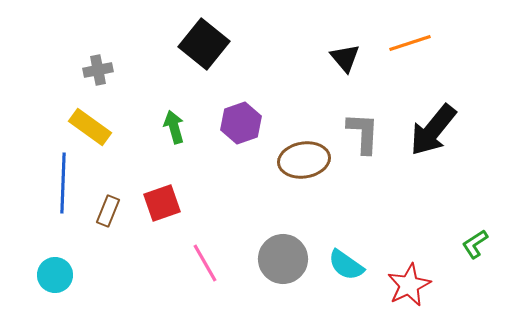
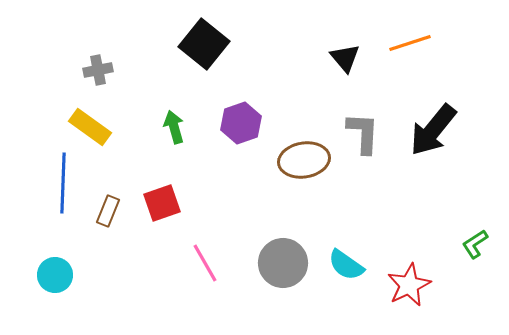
gray circle: moved 4 px down
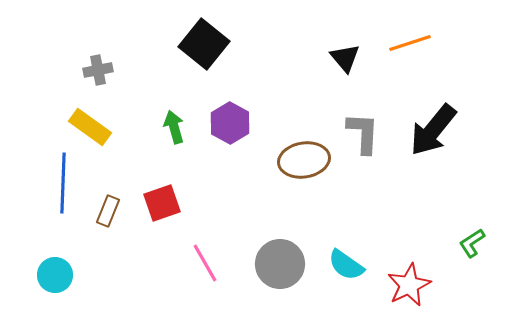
purple hexagon: moved 11 px left; rotated 12 degrees counterclockwise
green L-shape: moved 3 px left, 1 px up
gray circle: moved 3 px left, 1 px down
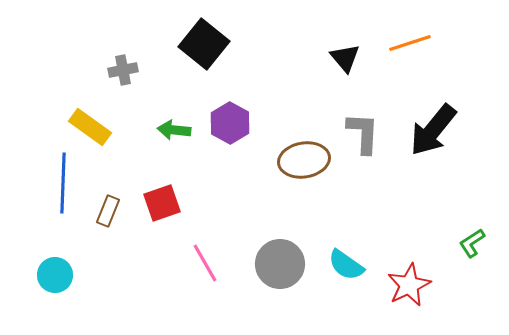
gray cross: moved 25 px right
green arrow: moved 3 px down; rotated 68 degrees counterclockwise
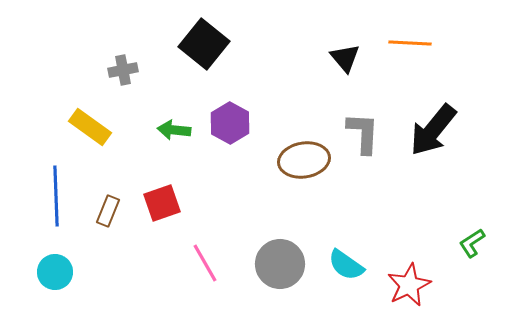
orange line: rotated 21 degrees clockwise
blue line: moved 7 px left, 13 px down; rotated 4 degrees counterclockwise
cyan circle: moved 3 px up
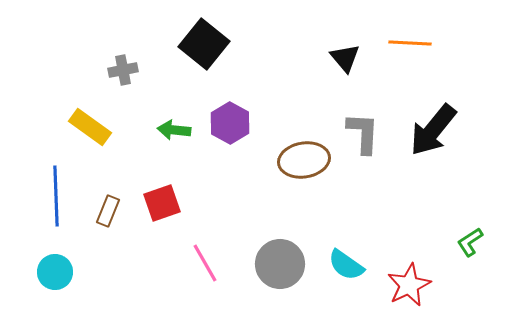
green L-shape: moved 2 px left, 1 px up
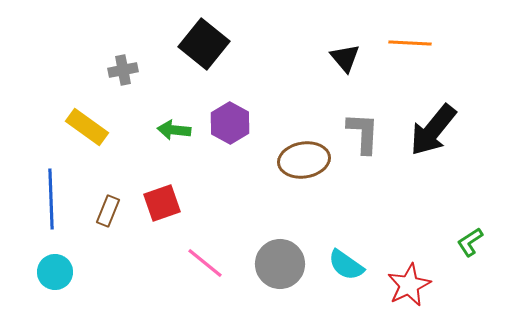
yellow rectangle: moved 3 px left
blue line: moved 5 px left, 3 px down
pink line: rotated 21 degrees counterclockwise
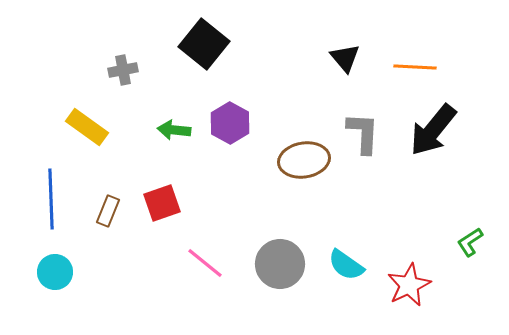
orange line: moved 5 px right, 24 px down
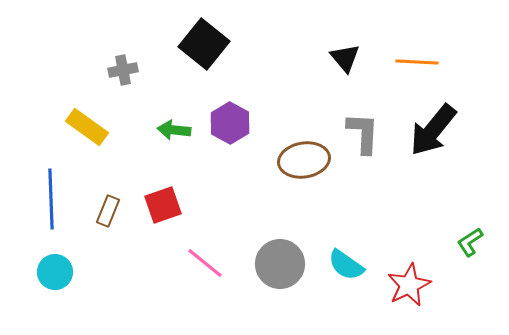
orange line: moved 2 px right, 5 px up
red square: moved 1 px right, 2 px down
